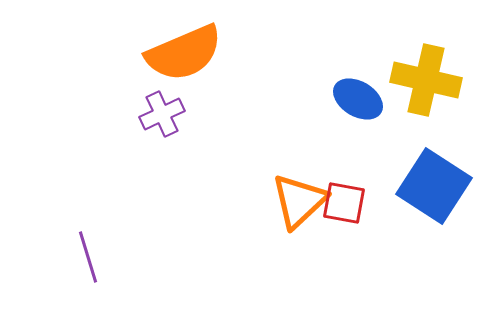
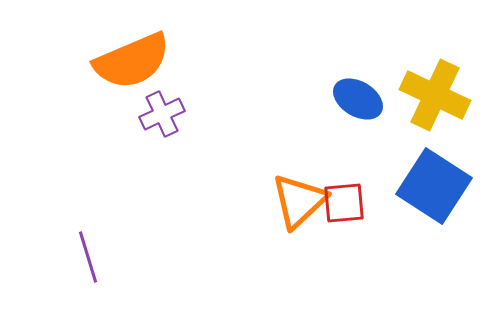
orange semicircle: moved 52 px left, 8 px down
yellow cross: moved 9 px right, 15 px down; rotated 12 degrees clockwise
red square: rotated 15 degrees counterclockwise
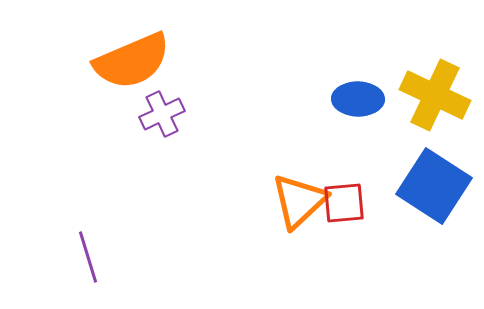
blue ellipse: rotated 30 degrees counterclockwise
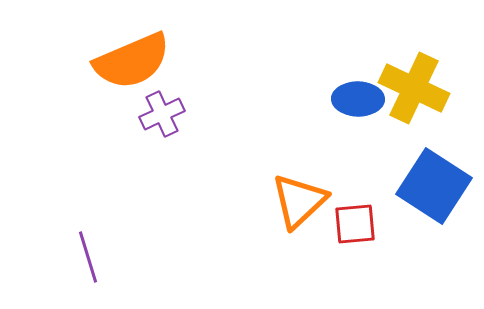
yellow cross: moved 21 px left, 7 px up
red square: moved 11 px right, 21 px down
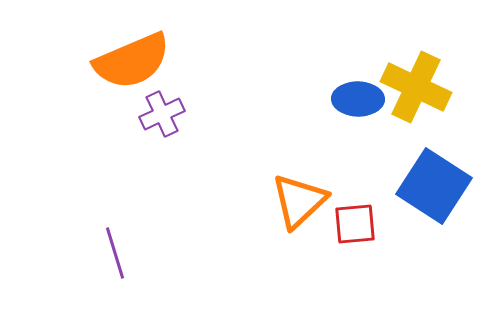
yellow cross: moved 2 px right, 1 px up
purple line: moved 27 px right, 4 px up
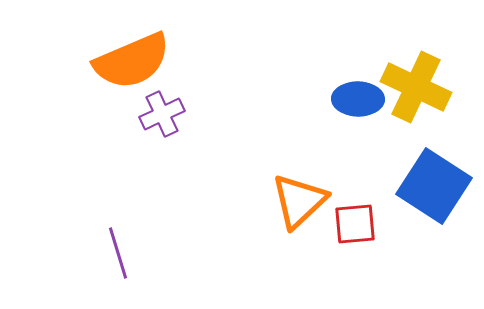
purple line: moved 3 px right
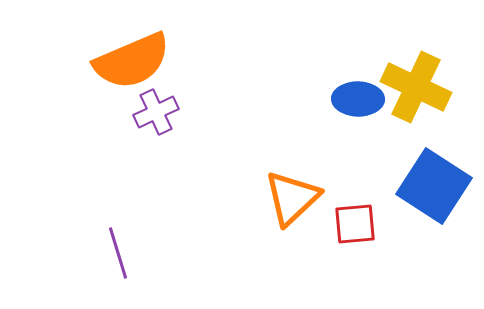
purple cross: moved 6 px left, 2 px up
orange triangle: moved 7 px left, 3 px up
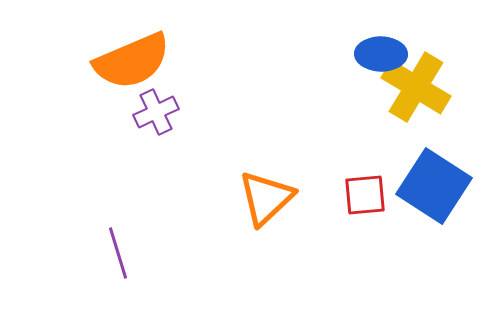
yellow cross: rotated 6 degrees clockwise
blue ellipse: moved 23 px right, 45 px up
orange triangle: moved 26 px left
red square: moved 10 px right, 29 px up
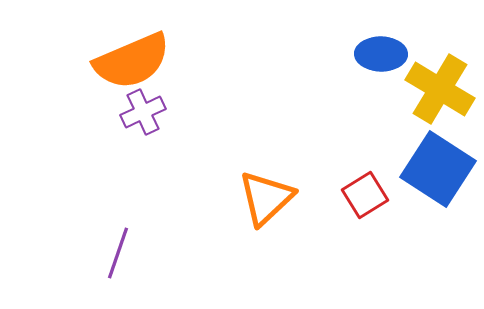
yellow cross: moved 24 px right, 2 px down
purple cross: moved 13 px left
blue square: moved 4 px right, 17 px up
red square: rotated 27 degrees counterclockwise
purple line: rotated 36 degrees clockwise
